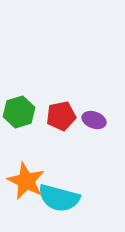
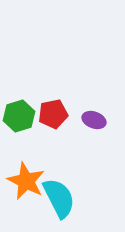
green hexagon: moved 4 px down
red pentagon: moved 8 px left, 2 px up
cyan semicircle: rotated 132 degrees counterclockwise
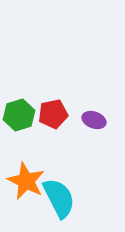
green hexagon: moved 1 px up
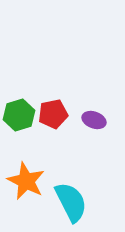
cyan semicircle: moved 12 px right, 4 px down
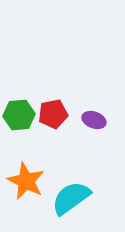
green hexagon: rotated 12 degrees clockwise
cyan semicircle: moved 4 px up; rotated 99 degrees counterclockwise
